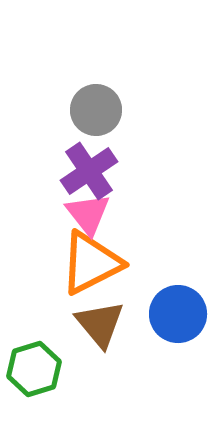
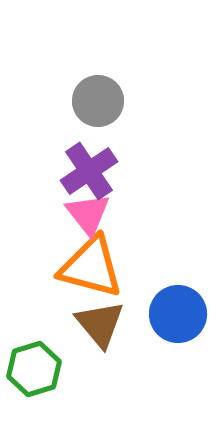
gray circle: moved 2 px right, 9 px up
orange triangle: moved 4 px down; rotated 42 degrees clockwise
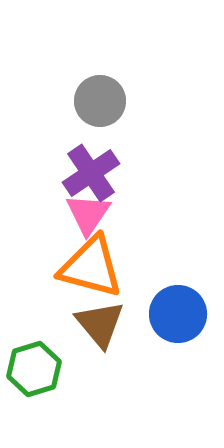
gray circle: moved 2 px right
purple cross: moved 2 px right, 2 px down
pink triangle: rotated 12 degrees clockwise
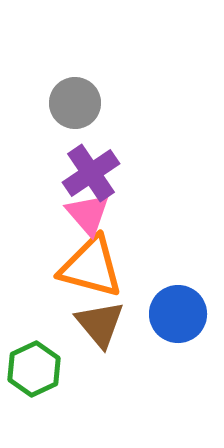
gray circle: moved 25 px left, 2 px down
pink triangle: rotated 15 degrees counterclockwise
green hexagon: rotated 8 degrees counterclockwise
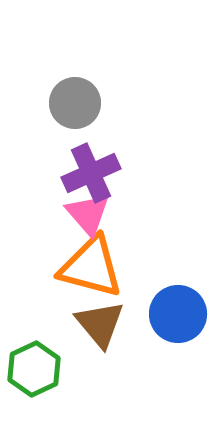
purple cross: rotated 10 degrees clockwise
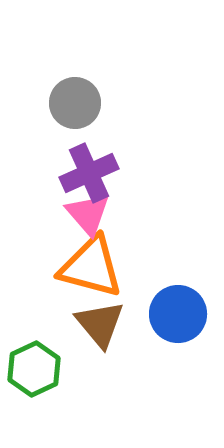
purple cross: moved 2 px left
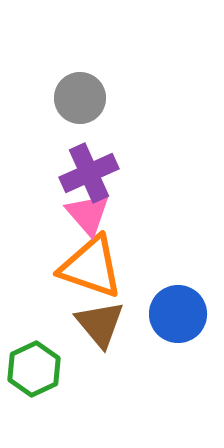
gray circle: moved 5 px right, 5 px up
orange triangle: rotated 4 degrees clockwise
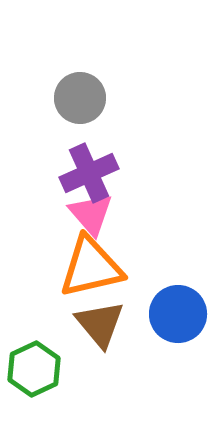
pink triangle: moved 3 px right
orange triangle: rotated 32 degrees counterclockwise
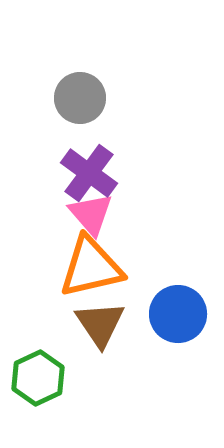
purple cross: rotated 30 degrees counterclockwise
brown triangle: rotated 6 degrees clockwise
green hexagon: moved 4 px right, 9 px down
